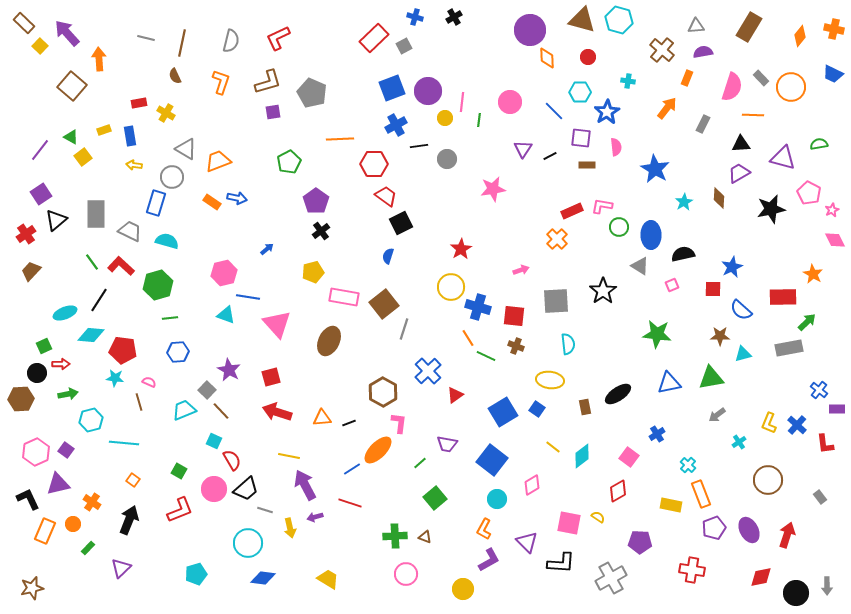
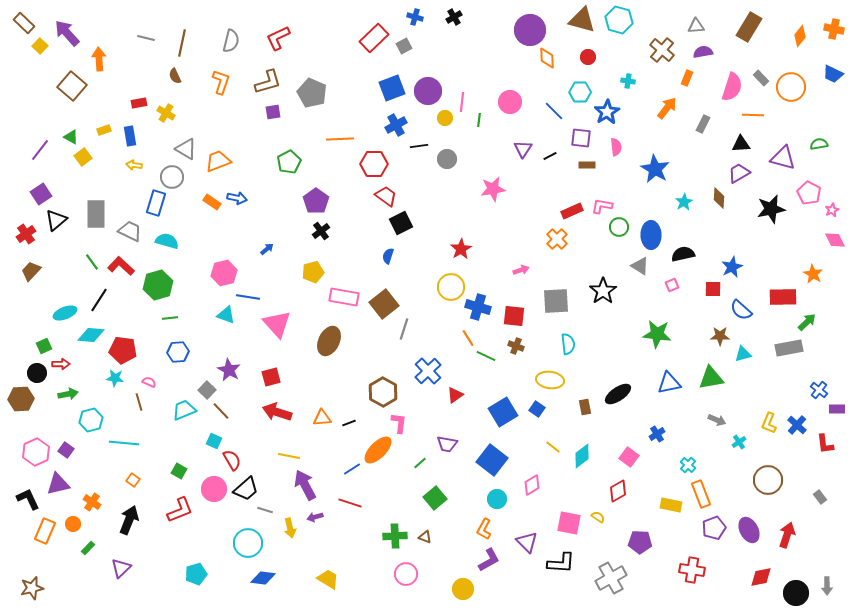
gray arrow at (717, 415): moved 5 px down; rotated 120 degrees counterclockwise
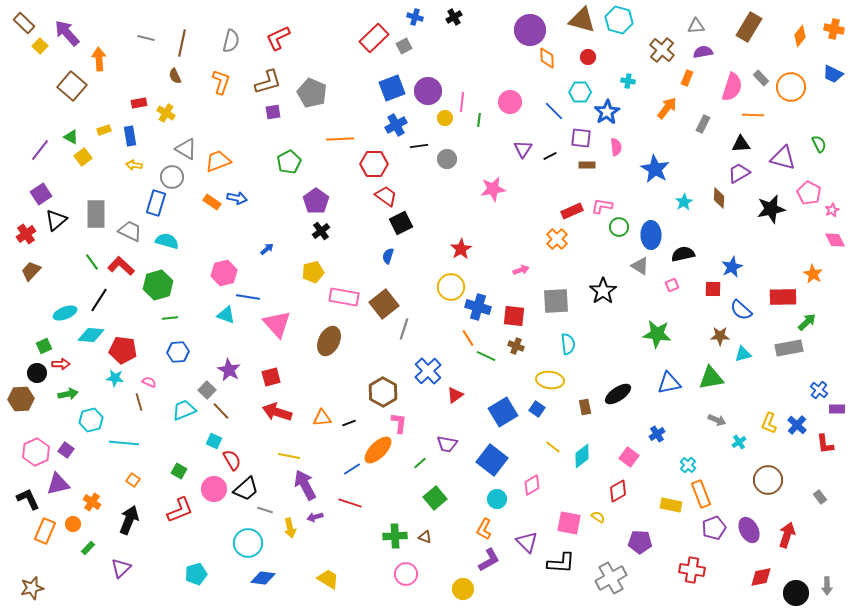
green semicircle at (819, 144): rotated 72 degrees clockwise
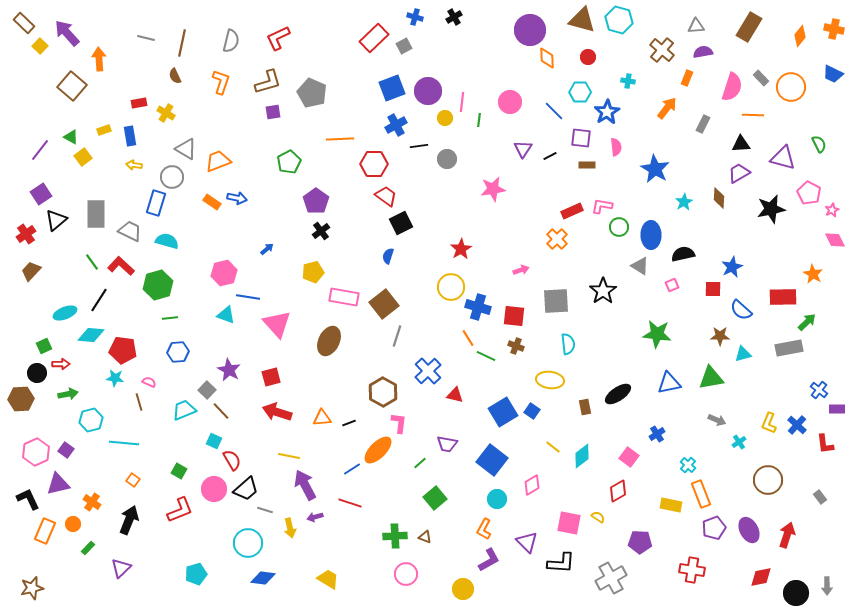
gray line at (404, 329): moved 7 px left, 7 px down
red triangle at (455, 395): rotated 48 degrees clockwise
blue square at (537, 409): moved 5 px left, 2 px down
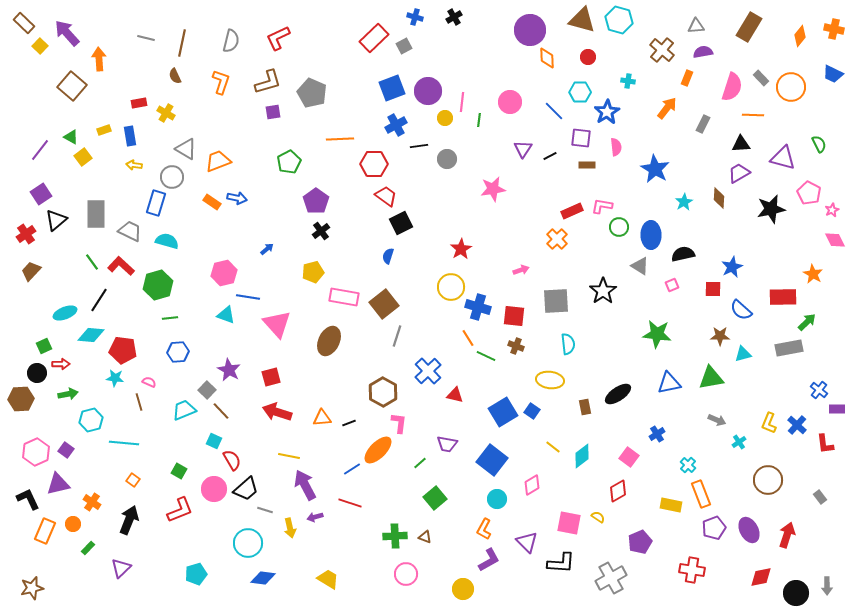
purple pentagon at (640, 542): rotated 25 degrees counterclockwise
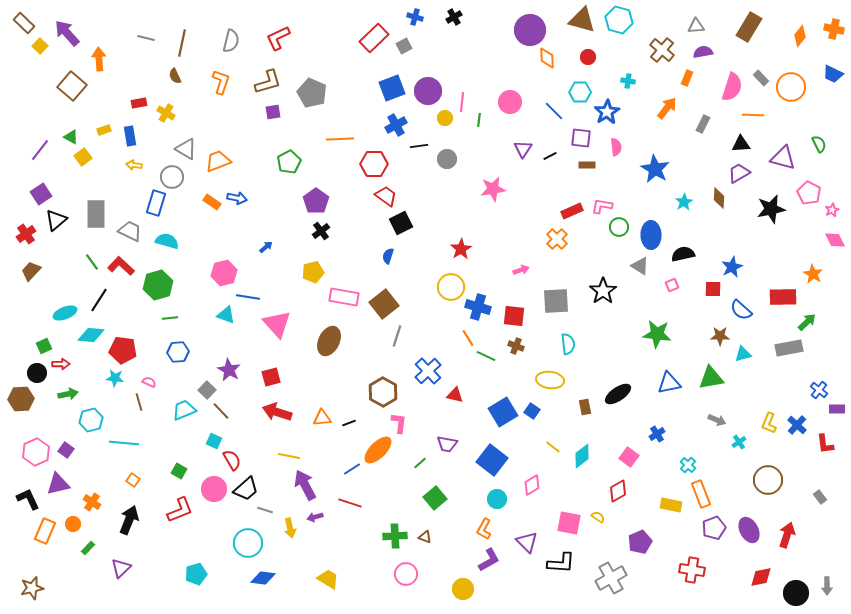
blue arrow at (267, 249): moved 1 px left, 2 px up
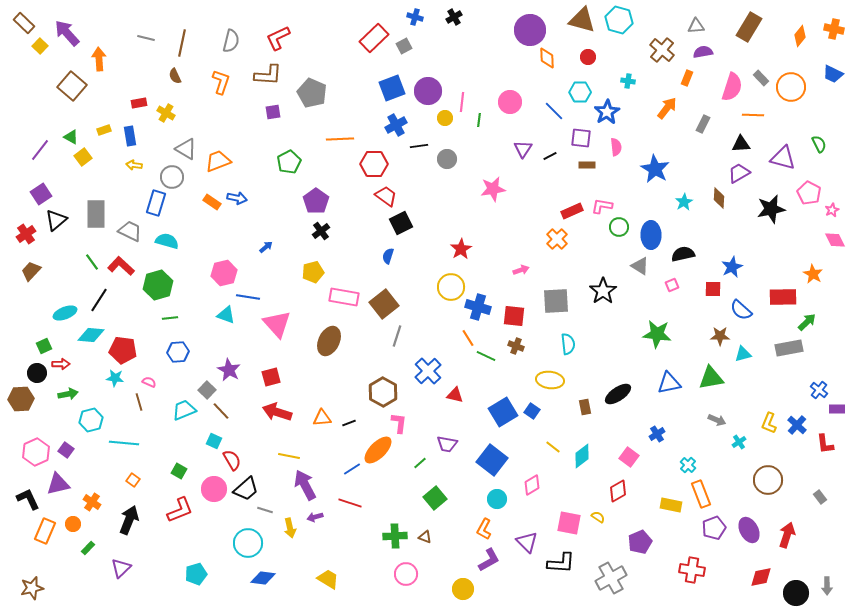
brown L-shape at (268, 82): moved 7 px up; rotated 20 degrees clockwise
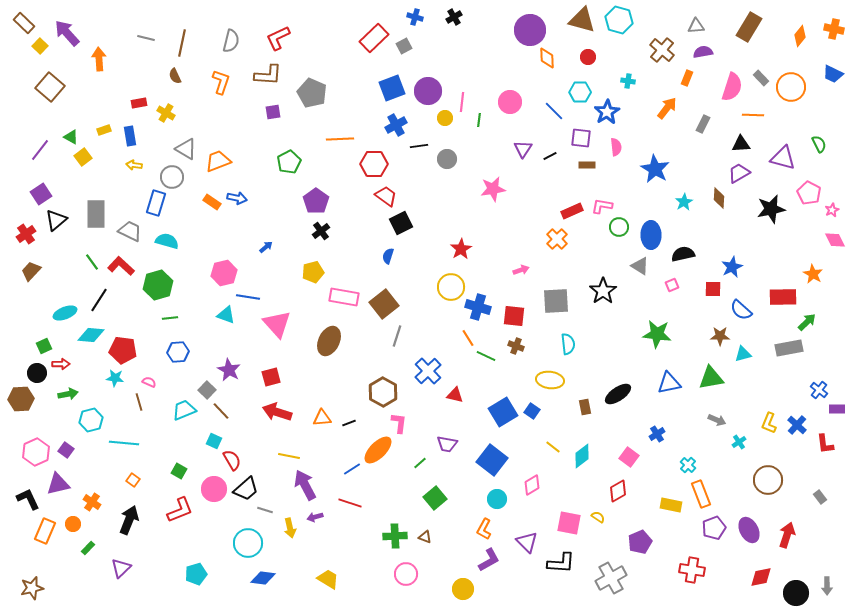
brown square at (72, 86): moved 22 px left, 1 px down
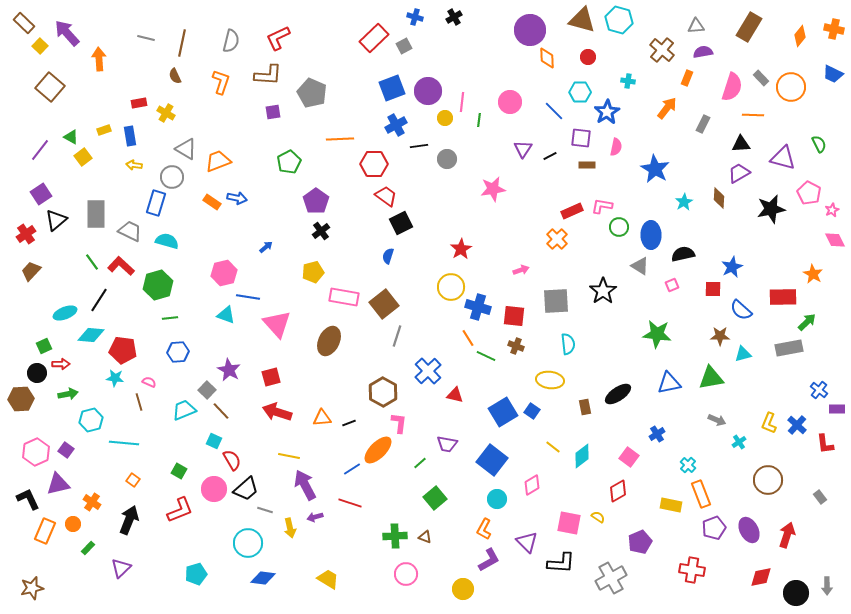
pink semicircle at (616, 147): rotated 18 degrees clockwise
